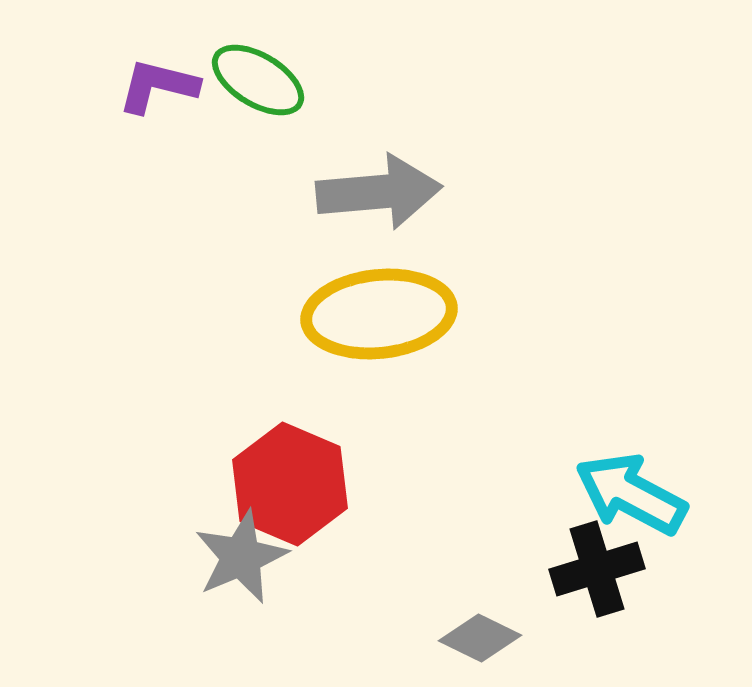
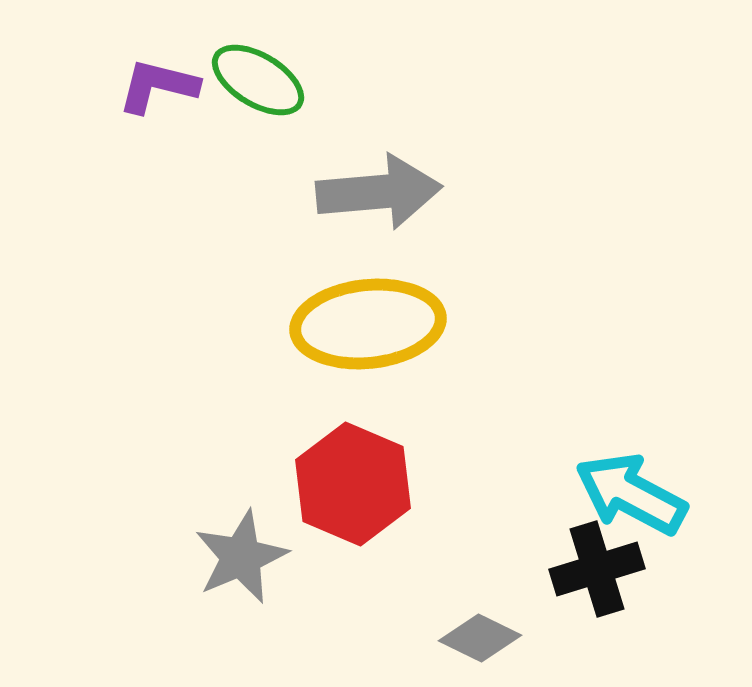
yellow ellipse: moved 11 px left, 10 px down
red hexagon: moved 63 px right
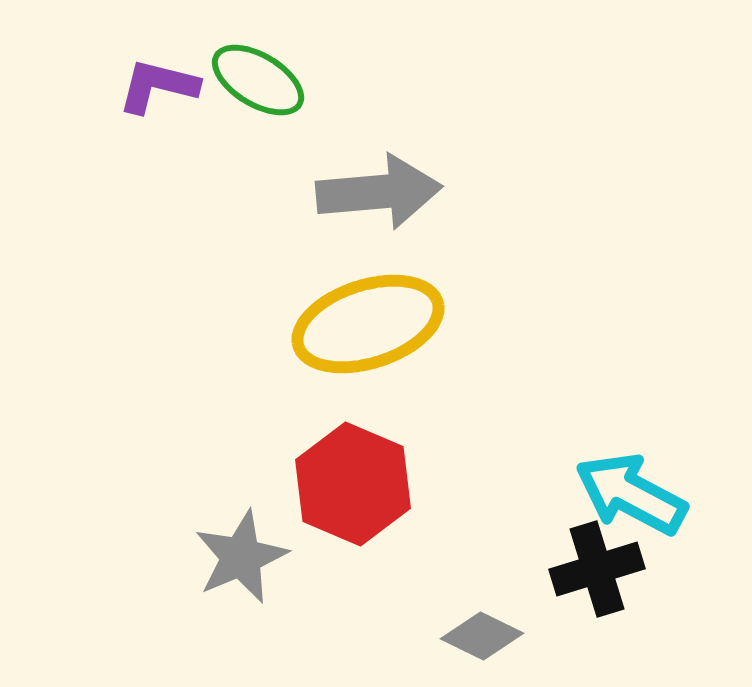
yellow ellipse: rotated 12 degrees counterclockwise
gray diamond: moved 2 px right, 2 px up
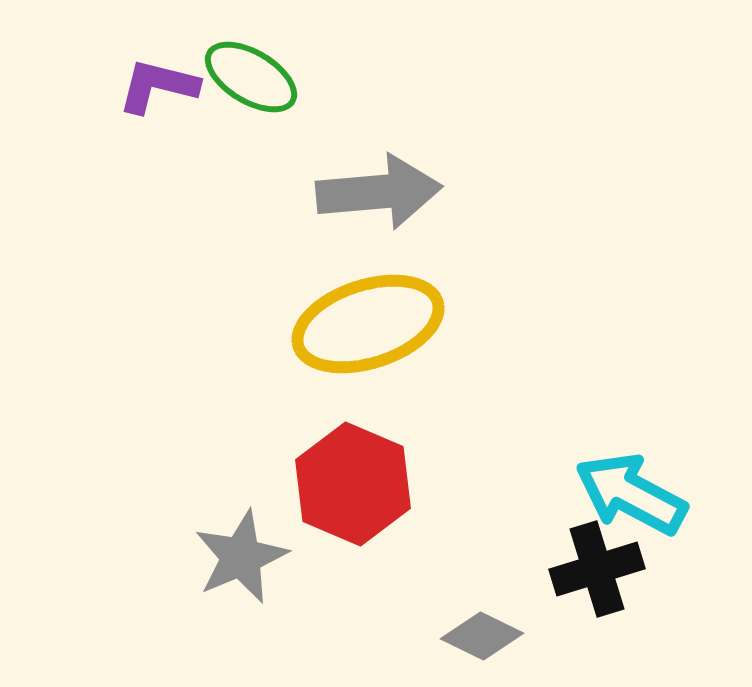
green ellipse: moved 7 px left, 3 px up
